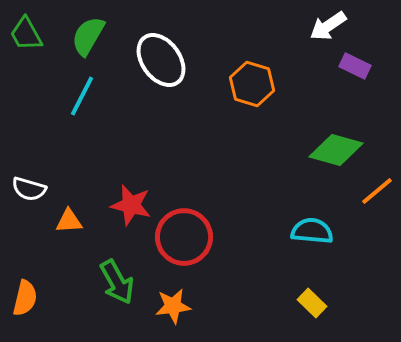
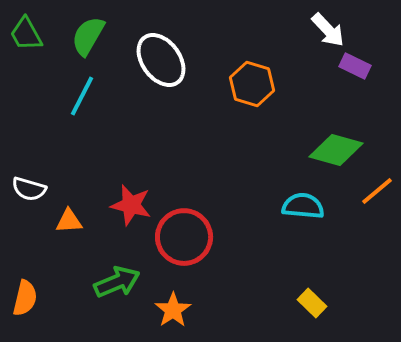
white arrow: moved 4 px down; rotated 99 degrees counterclockwise
cyan semicircle: moved 9 px left, 25 px up
green arrow: rotated 84 degrees counterclockwise
orange star: moved 4 px down; rotated 27 degrees counterclockwise
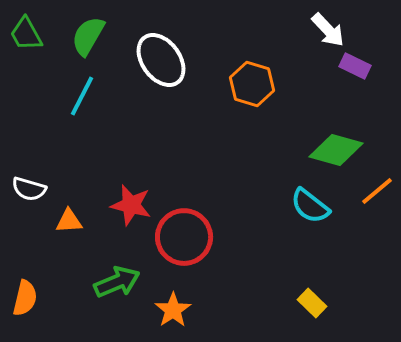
cyan semicircle: moved 7 px right; rotated 147 degrees counterclockwise
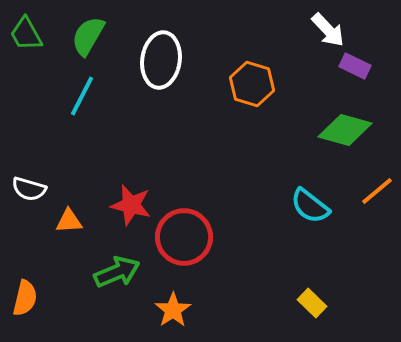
white ellipse: rotated 44 degrees clockwise
green diamond: moved 9 px right, 20 px up
green arrow: moved 10 px up
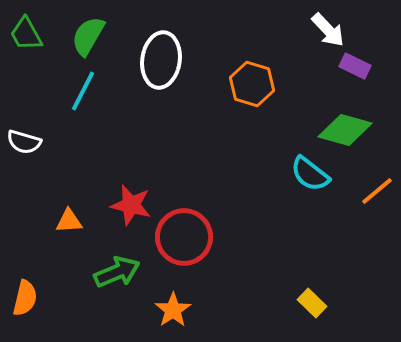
cyan line: moved 1 px right, 5 px up
white semicircle: moved 5 px left, 47 px up
cyan semicircle: moved 32 px up
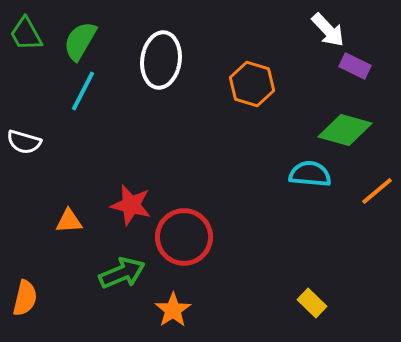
green semicircle: moved 8 px left, 5 px down
cyan semicircle: rotated 147 degrees clockwise
green arrow: moved 5 px right, 1 px down
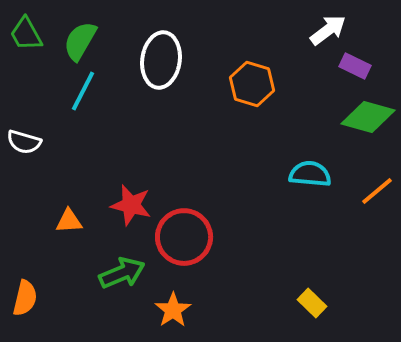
white arrow: rotated 84 degrees counterclockwise
green diamond: moved 23 px right, 13 px up
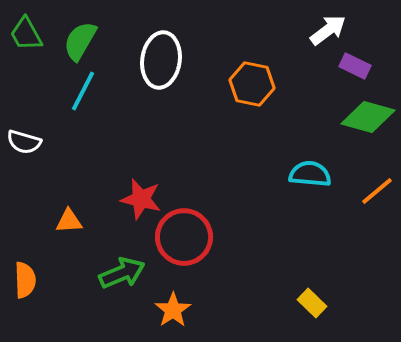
orange hexagon: rotated 6 degrees counterclockwise
red star: moved 10 px right, 6 px up
orange semicircle: moved 18 px up; rotated 15 degrees counterclockwise
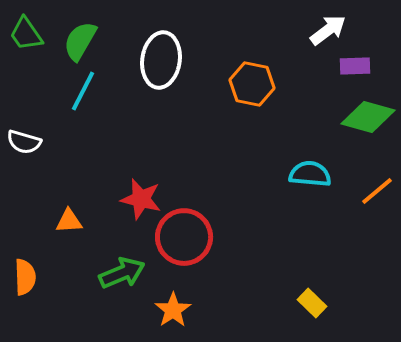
green trapezoid: rotated 6 degrees counterclockwise
purple rectangle: rotated 28 degrees counterclockwise
orange semicircle: moved 3 px up
